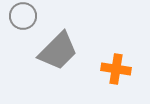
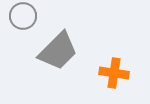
orange cross: moved 2 px left, 4 px down
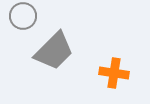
gray trapezoid: moved 4 px left
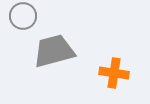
gray trapezoid: rotated 150 degrees counterclockwise
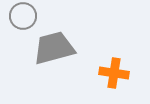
gray trapezoid: moved 3 px up
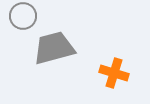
orange cross: rotated 8 degrees clockwise
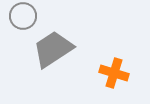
gray trapezoid: moved 1 px left, 1 px down; rotated 18 degrees counterclockwise
